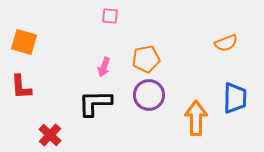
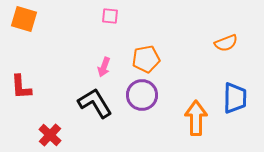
orange square: moved 23 px up
purple circle: moved 7 px left
black L-shape: rotated 60 degrees clockwise
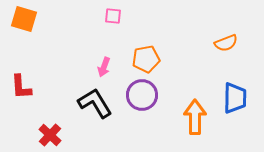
pink square: moved 3 px right
orange arrow: moved 1 px left, 1 px up
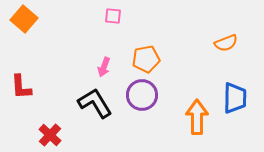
orange square: rotated 24 degrees clockwise
orange arrow: moved 2 px right
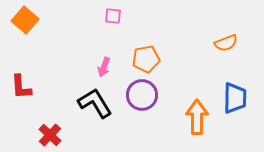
orange square: moved 1 px right, 1 px down
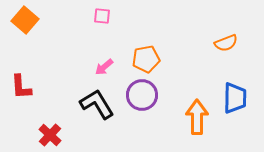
pink square: moved 11 px left
pink arrow: rotated 30 degrees clockwise
black L-shape: moved 2 px right, 1 px down
